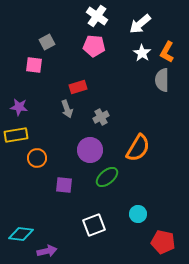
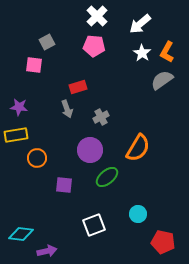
white cross: rotated 10 degrees clockwise
gray semicircle: rotated 55 degrees clockwise
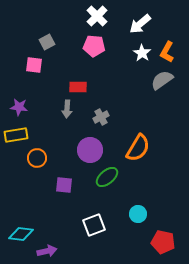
red rectangle: rotated 18 degrees clockwise
gray arrow: rotated 24 degrees clockwise
